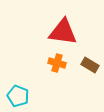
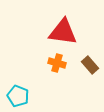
brown rectangle: rotated 18 degrees clockwise
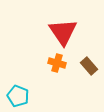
red triangle: rotated 48 degrees clockwise
brown rectangle: moved 1 px left, 1 px down
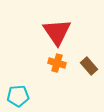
red triangle: moved 6 px left
cyan pentagon: rotated 25 degrees counterclockwise
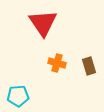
red triangle: moved 14 px left, 9 px up
brown rectangle: rotated 24 degrees clockwise
